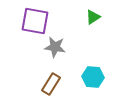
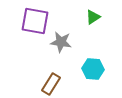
gray star: moved 6 px right, 5 px up
cyan hexagon: moved 8 px up
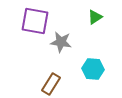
green triangle: moved 2 px right
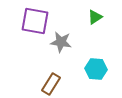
cyan hexagon: moved 3 px right
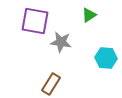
green triangle: moved 6 px left, 2 px up
cyan hexagon: moved 10 px right, 11 px up
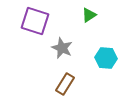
purple square: rotated 8 degrees clockwise
gray star: moved 1 px right, 6 px down; rotated 15 degrees clockwise
brown rectangle: moved 14 px right
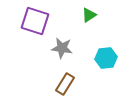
gray star: rotated 15 degrees counterclockwise
cyan hexagon: rotated 10 degrees counterclockwise
